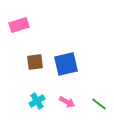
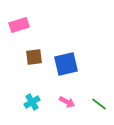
brown square: moved 1 px left, 5 px up
cyan cross: moved 5 px left, 1 px down
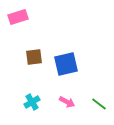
pink rectangle: moved 1 px left, 8 px up
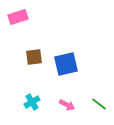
pink arrow: moved 3 px down
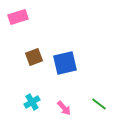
brown square: rotated 12 degrees counterclockwise
blue square: moved 1 px left, 1 px up
pink arrow: moved 3 px left, 3 px down; rotated 21 degrees clockwise
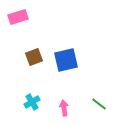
blue square: moved 1 px right, 3 px up
pink arrow: rotated 147 degrees counterclockwise
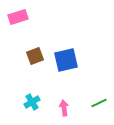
brown square: moved 1 px right, 1 px up
green line: moved 1 px up; rotated 63 degrees counterclockwise
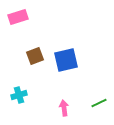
cyan cross: moved 13 px left, 7 px up; rotated 14 degrees clockwise
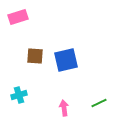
brown square: rotated 24 degrees clockwise
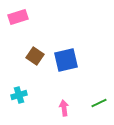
brown square: rotated 30 degrees clockwise
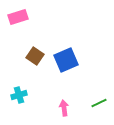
blue square: rotated 10 degrees counterclockwise
